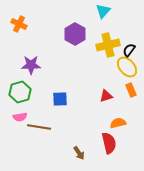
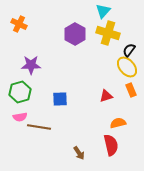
yellow cross: moved 12 px up; rotated 30 degrees clockwise
red semicircle: moved 2 px right, 2 px down
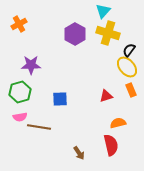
orange cross: rotated 35 degrees clockwise
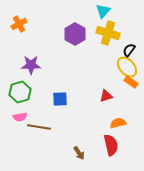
orange rectangle: moved 8 px up; rotated 32 degrees counterclockwise
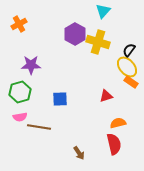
yellow cross: moved 10 px left, 9 px down
red semicircle: moved 3 px right, 1 px up
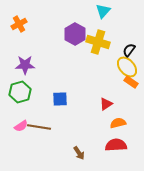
purple star: moved 6 px left
red triangle: moved 8 px down; rotated 16 degrees counterclockwise
pink semicircle: moved 1 px right, 9 px down; rotated 24 degrees counterclockwise
red semicircle: moved 2 px right, 1 px down; rotated 80 degrees counterclockwise
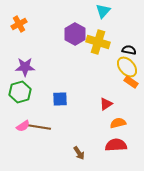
black semicircle: rotated 64 degrees clockwise
purple star: moved 2 px down
pink semicircle: moved 2 px right
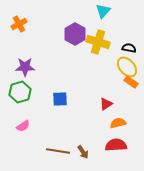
black semicircle: moved 2 px up
brown line: moved 19 px right, 24 px down
brown arrow: moved 4 px right, 1 px up
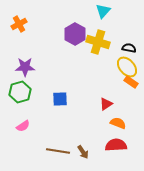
orange semicircle: rotated 35 degrees clockwise
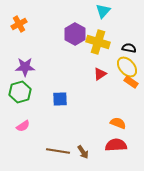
red triangle: moved 6 px left, 30 px up
